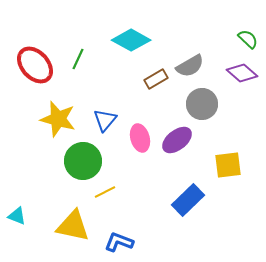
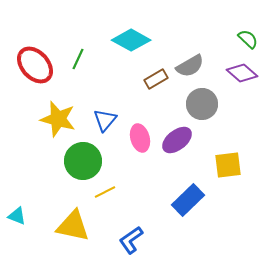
blue L-shape: moved 12 px right, 2 px up; rotated 56 degrees counterclockwise
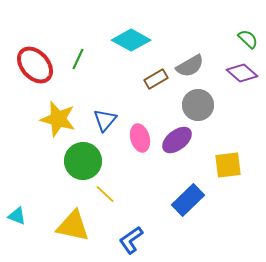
gray circle: moved 4 px left, 1 px down
yellow line: moved 2 px down; rotated 70 degrees clockwise
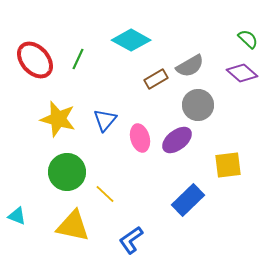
red ellipse: moved 5 px up
green circle: moved 16 px left, 11 px down
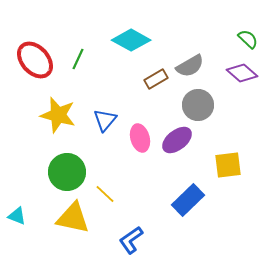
yellow star: moved 4 px up
yellow triangle: moved 8 px up
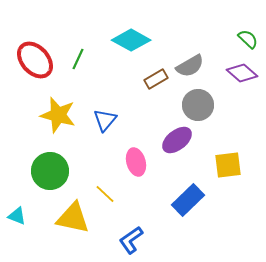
pink ellipse: moved 4 px left, 24 px down
green circle: moved 17 px left, 1 px up
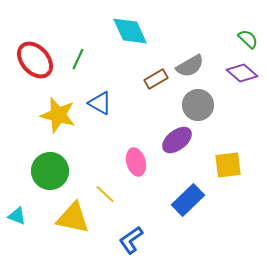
cyan diamond: moved 1 px left, 9 px up; rotated 36 degrees clockwise
blue triangle: moved 5 px left, 17 px up; rotated 40 degrees counterclockwise
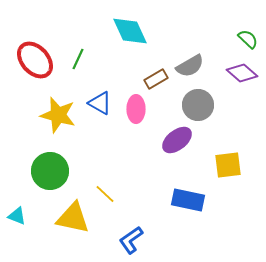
pink ellipse: moved 53 px up; rotated 16 degrees clockwise
blue rectangle: rotated 56 degrees clockwise
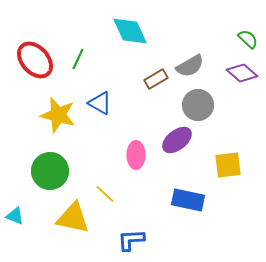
pink ellipse: moved 46 px down
cyan triangle: moved 2 px left
blue L-shape: rotated 32 degrees clockwise
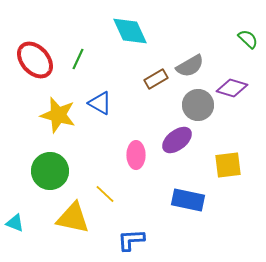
purple diamond: moved 10 px left, 15 px down; rotated 24 degrees counterclockwise
cyan triangle: moved 7 px down
